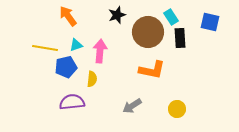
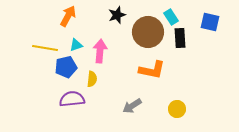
orange arrow: rotated 65 degrees clockwise
purple semicircle: moved 3 px up
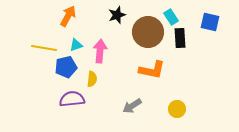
yellow line: moved 1 px left
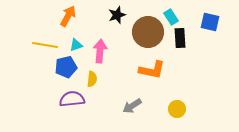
yellow line: moved 1 px right, 3 px up
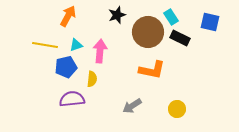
black rectangle: rotated 60 degrees counterclockwise
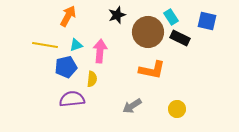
blue square: moved 3 px left, 1 px up
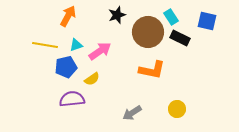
pink arrow: rotated 50 degrees clockwise
yellow semicircle: rotated 49 degrees clockwise
gray arrow: moved 7 px down
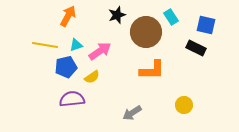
blue square: moved 1 px left, 4 px down
brown circle: moved 2 px left
black rectangle: moved 16 px right, 10 px down
orange L-shape: rotated 12 degrees counterclockwise
yellow semicircle: moved 2 px up
yellow circle: moved 7 px right, 4 px up
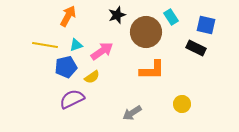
pink arrow: moved 2 px right
purple semicircle: rotated 20 degrees counterclockwise
yellow circle: moved 2 px left, 1 px up
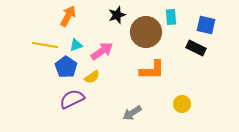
cyan rectangle: rotated 28 degrees clockwise
blue pentagon: rotated 25 degrees counterclockwise
